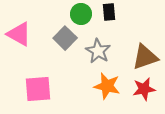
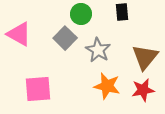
black rectangle: moved 13 px right
gray star: moved 1 px up
brown triangle: rotated 32 degrees counterclockwise
red star: moved 1 px left, 1 px down
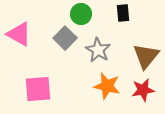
black rectangle: moved 1 px right, 1 px down
brown triangle: moved 1 px right, 1 px up
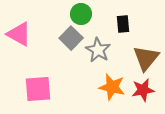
black rectangle: moved 11 px down
gray square: moved 6 px right
brown triangle: moved 2 px down
orange star: moved 5 px right, 1 px down
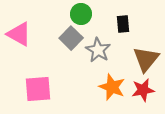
brown triangle: moved 1 px down
orange star: rotated 8 degrees clockwise
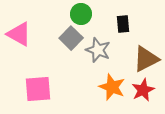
gray star: rotated 10 degrees counterclockwise
brown triangle: rotated 24 degrees clockwise
red star: rotated 15 degrees counterclockwise
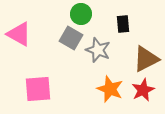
gray square: rotated 15 degrees counterclockwise
orange star: moved 2 px left, 2 px down
